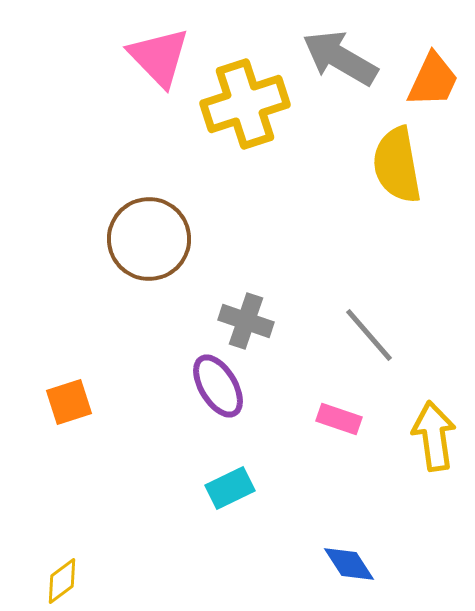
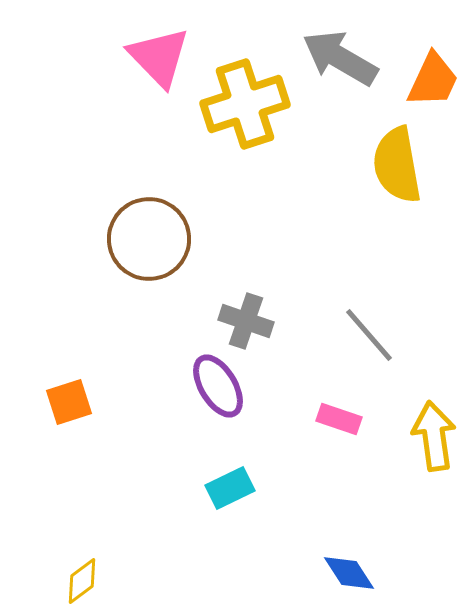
blue diamond: moved 9 px down
yellow diamond: moved 20 px right
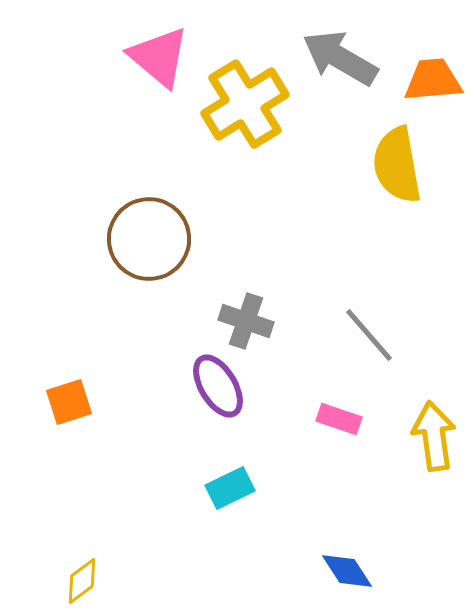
pink triangle: rotated 6 degrees counterclockwise
orange trapezoid: rotated 120 degrees counterclockwise
yellow cross: rotated 14 degrees counterclockwise
blue diamond: moved 2 px left, 2 px up
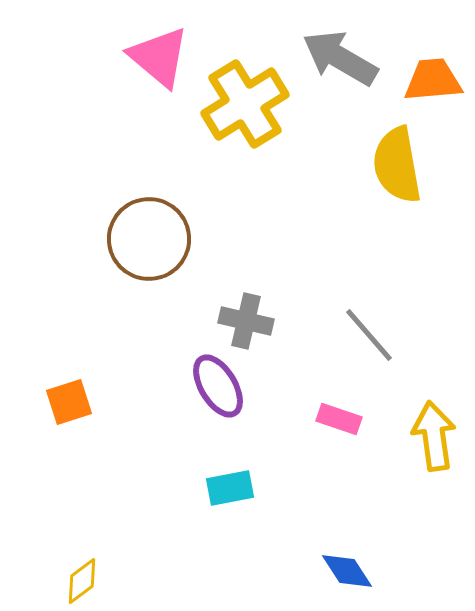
gray cross: rotated 6 degrees counterclockwise
cyan rectangle: rotated 15 degrees clockwise
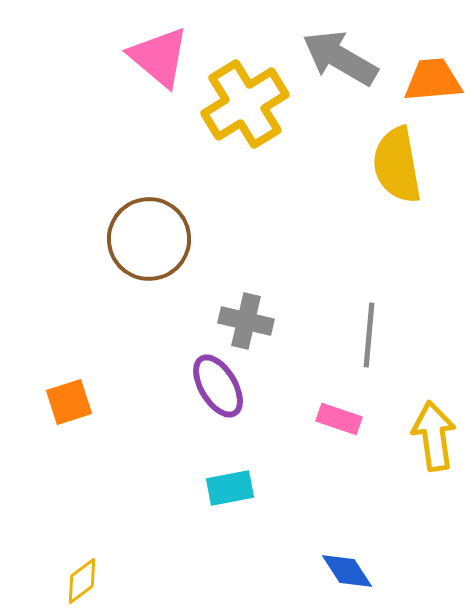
gray line: rotated 46 degrees clockwise
